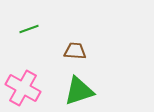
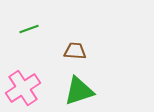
pink cross: rotated 28 degrees clockwise
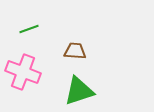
pink cross: moved 16 px up; rotated 36 degrees counterclockwise
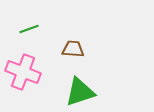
brown trapezoid: moved 2 px left, 2 px up
green triangle: moved 1 px right, 1 px down
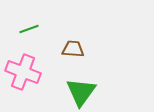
green triangle: moved 1 px right; rotated 36 degrees counterclockwise
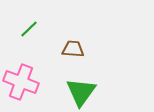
green line: rotated 24 degrees counterclockwise
pink cross: moved 2 px left, 10 px down
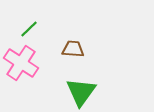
pink cross: moved 19 px up; rotated 12 degrees clockwise
